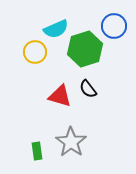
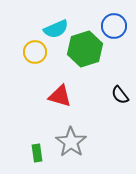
black semicircle: moved 32 px right, 6 px down
green rectangle: moved 2 px down
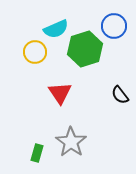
red triangle: moved 3 px up; rotated 40 degrees clockwise
green rectangle: rotated 24 degrees clockwise
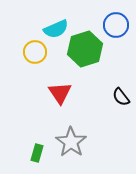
blue circle: moved 2 px right, 1 px up
black semicircle: moved 1 px right, 2 px down
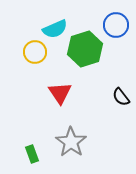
cyan semicircle: moved 1 px left
green rectangle: moved 5 px left, 1 px down; rotated 36 degrees counterclockwise
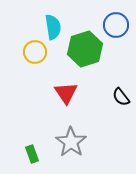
cyan semicircle: moved 2 px left, 2 px up; rotated 75 degrees counterclockwise
red triangle: moved 6 px right
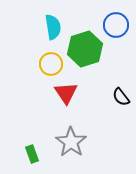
yellow circle: moved 16 px right, 12 px down
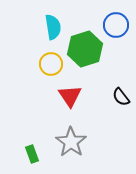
red triangle: moved 4 px right, 3 px down
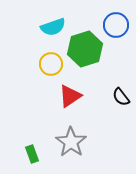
cyan semicircle: rotated 80 degrees clockwise
red triangle: rotated 30 degrees clockwise
